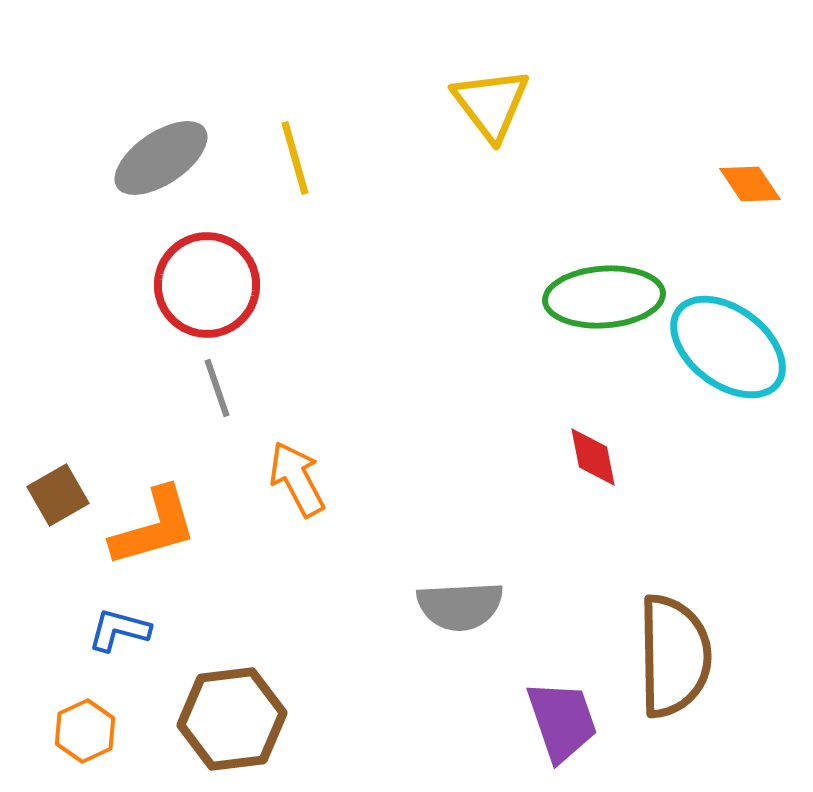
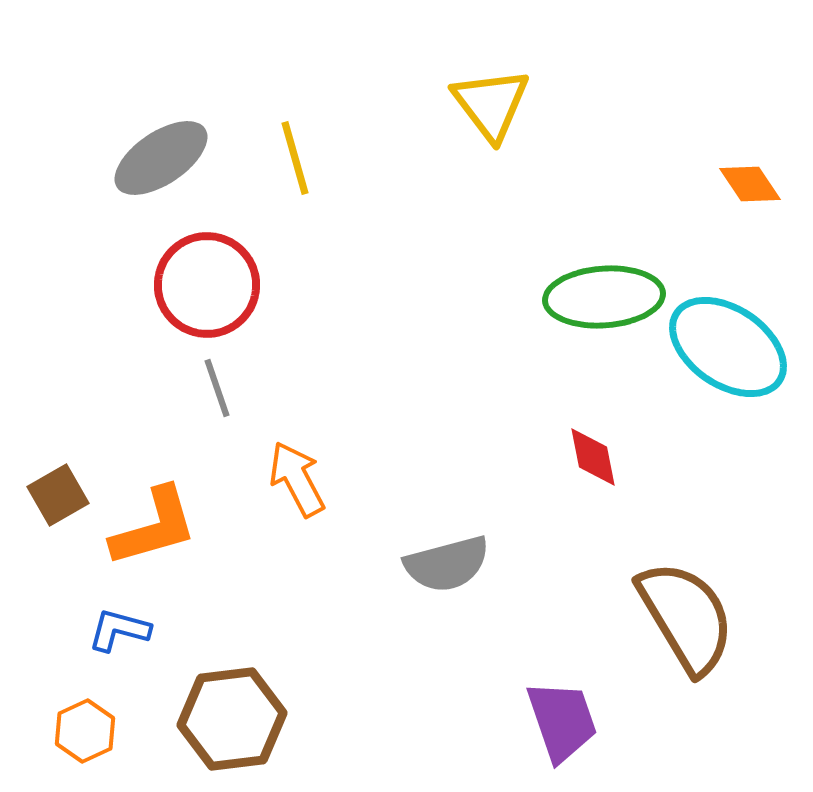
cyan ellipse: rotated 3 degrees counterclockwise
gray semicircle: moved 13 px left, 42 px up; rotated 12 degrees counterclockwise
brown semicircle: moved 12 px right, 39 px up; rotated 30 degrees counterclockwise
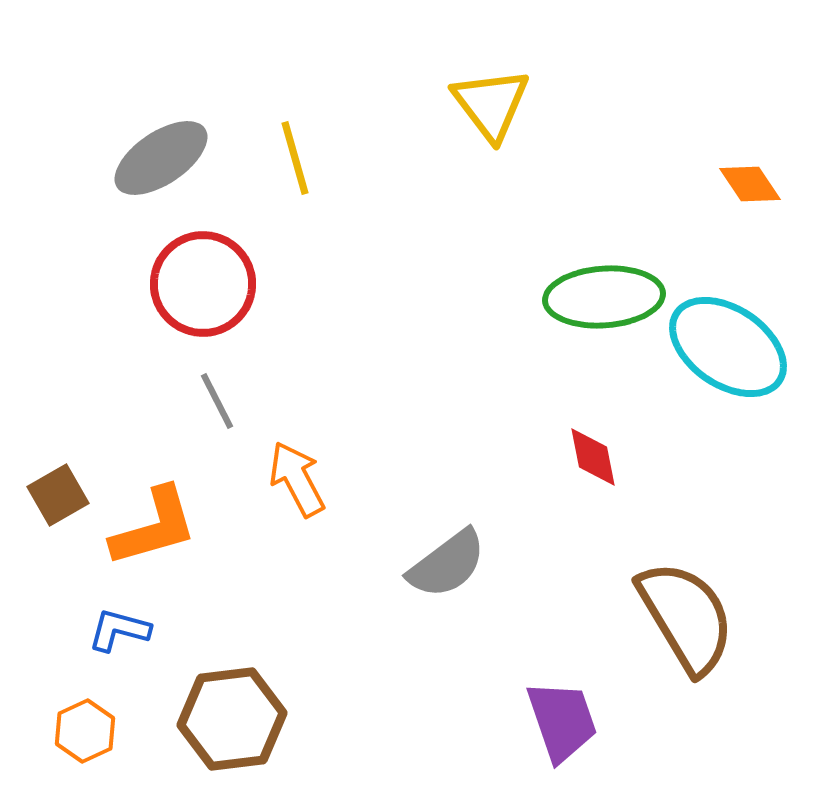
red circle: moved 4 px left, 1 px up
gray line: moved 13 px down; rotated 8 degrees counterclockwise
gray semicircle: rotated 22 degrees counterclockwise
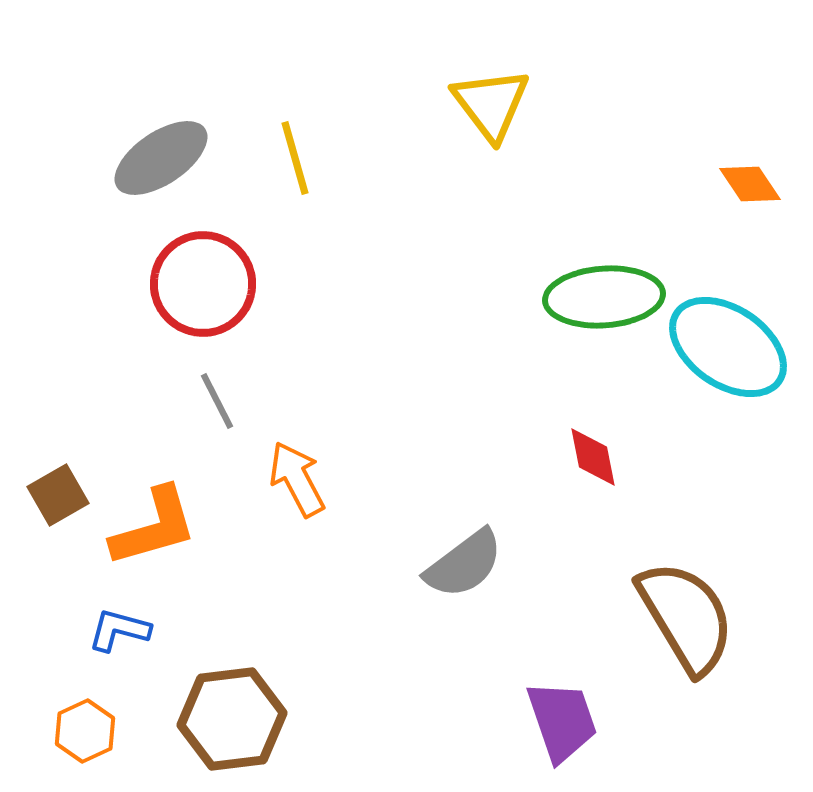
gray semicircle: moved 17 px right
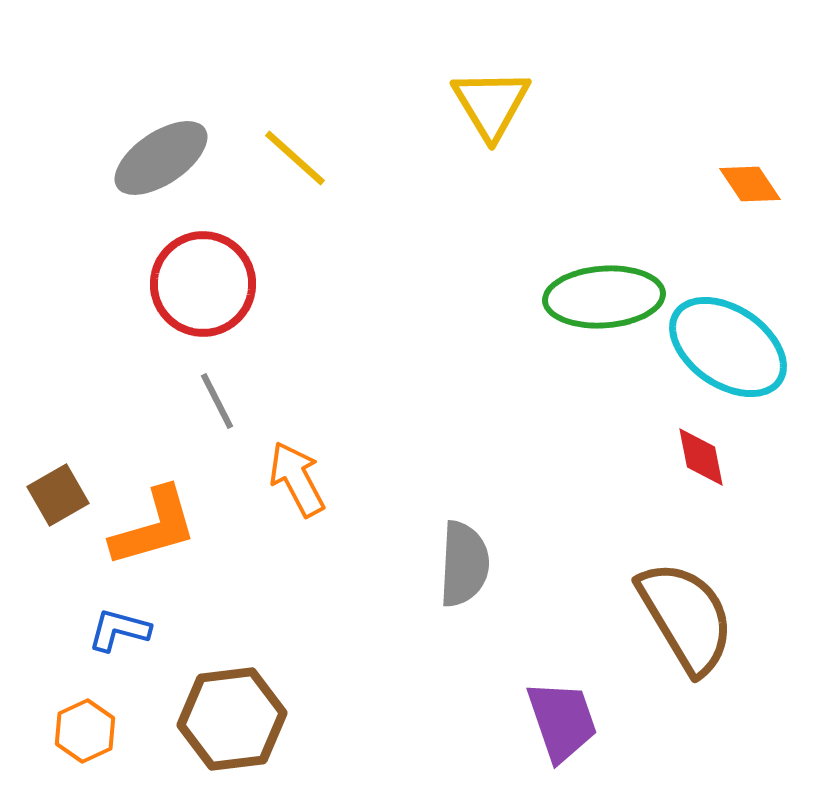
yellow triangle: rotated 6 degrees clockwise
yellow line: rotated 32 degrees counterclockwise
red diamond: moved 108 px right
gray semicircle: rotated 50 degrees counterclockwise
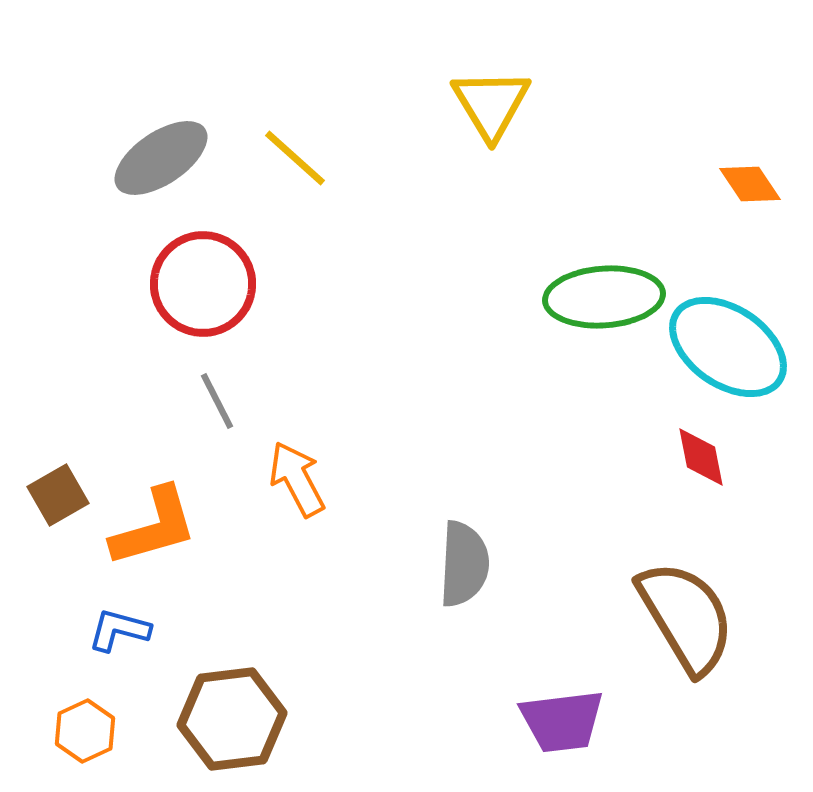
purple trapezoid: rotated 102 degrees clockwise
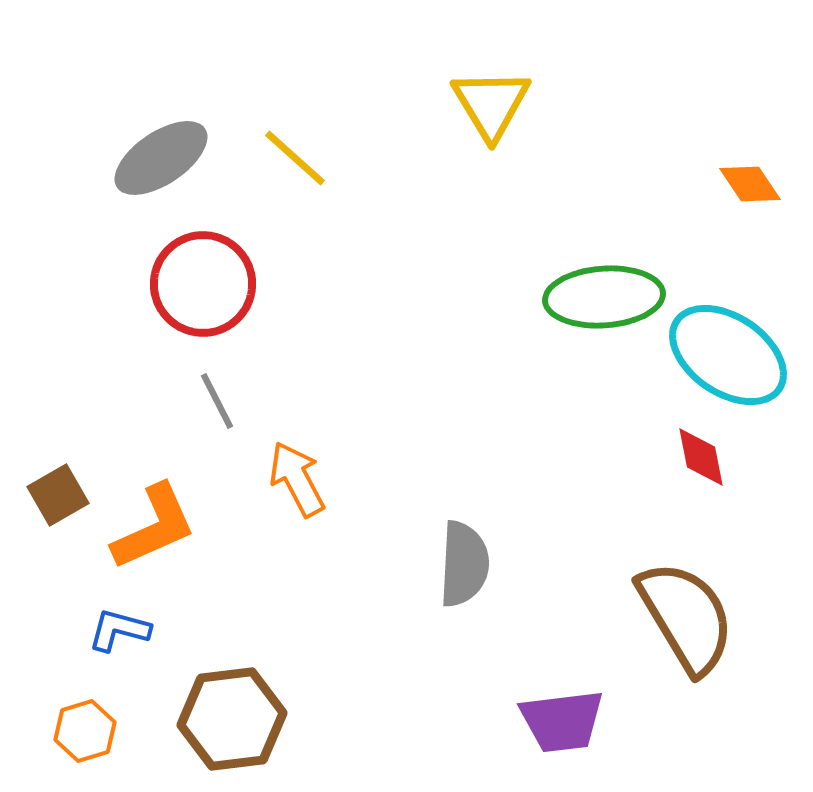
cyan ellipse: moved 8 px down
orange L-shape: rotated 8 degrees counterclockwise
orange hexagon: rotated 8 degrees clockwise
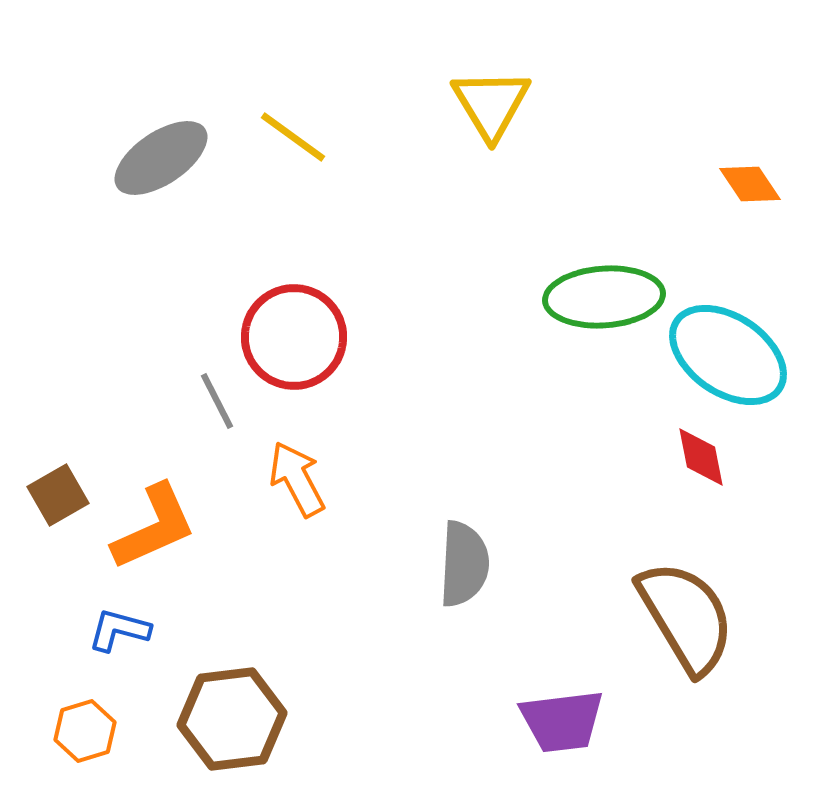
yellow line: moved 2 px left, 21 px up; rotated 6 degrees counterclockwise
red circle: moved 91 px right, 53 px down
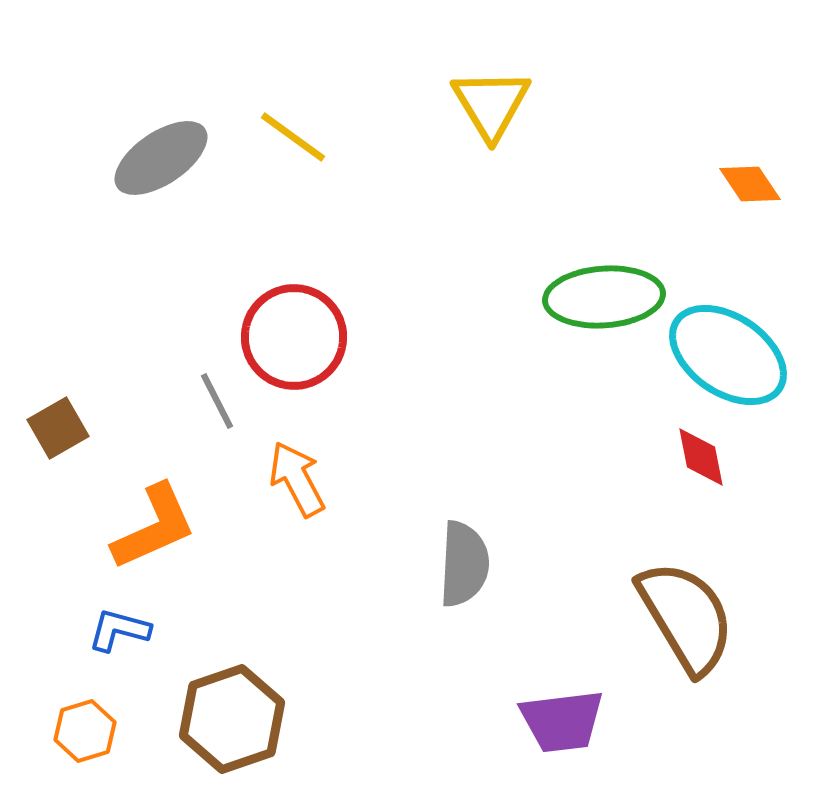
brown square: moved 67 px up
brown hexagon: rotated 12 degrees counterclockwise
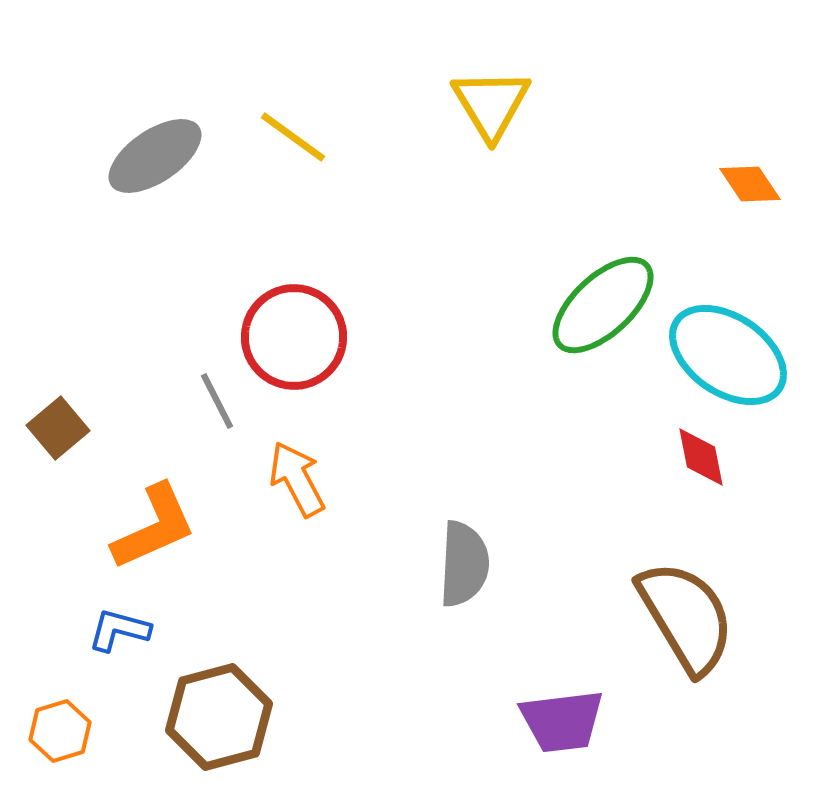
gray ellipse: moved 6 px left, 2 px up
green ellipse: moved 1 px left, 8 px down; rotated 39 degrees counterclockwise
brown square: rotated 10 degrees counterclockwise
brown hexagon: moved 13 px left, 2 px up; rotated 4 degrees clockwise
orange hexagon: moved 25 px left
